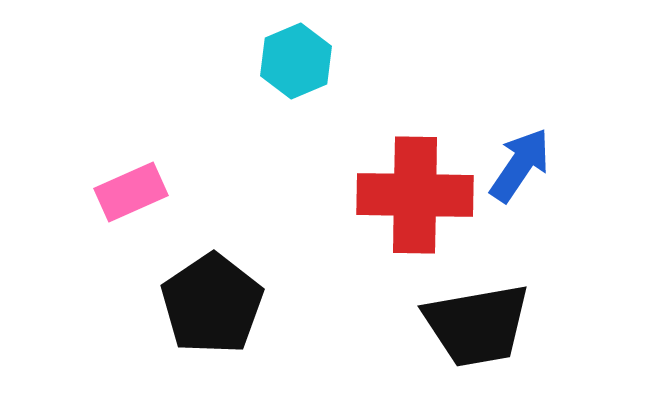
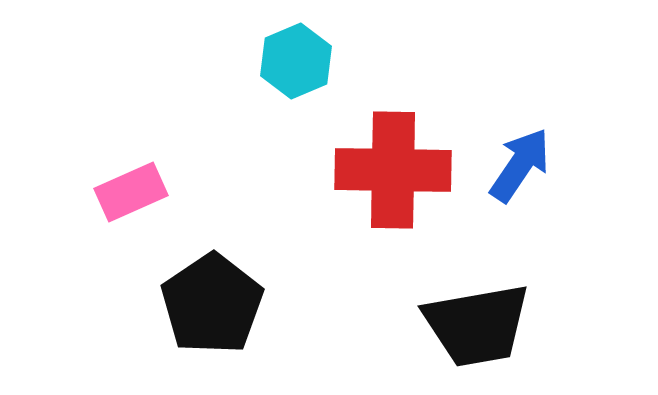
red cross: moved 22 px left, 25 px up
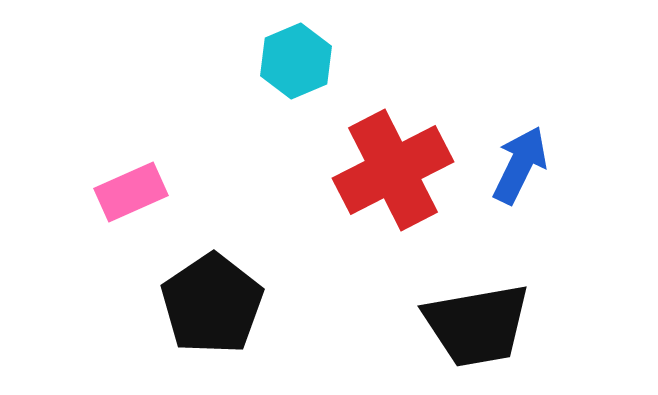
blue arrow: rotated 8 degrees counterclockwise
red cross: rotated 28 degrees counterclockwise
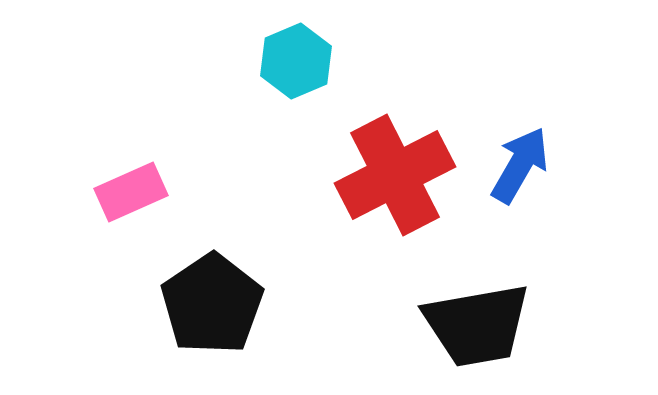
blue arrow: rotated 4 degrees clockwise
red cross: moved 2 px right, 5 px down
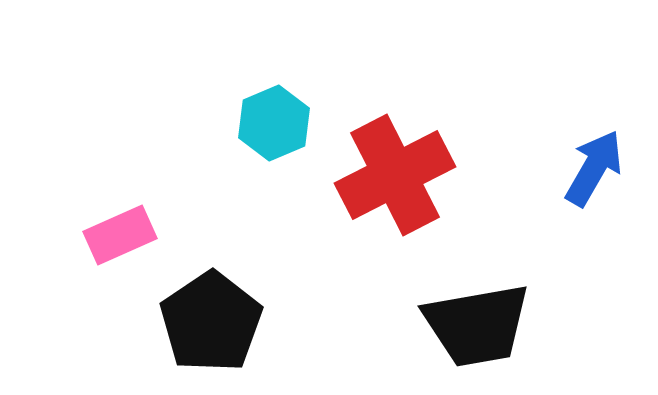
cyan hexagon: moved 22 px left, 62 px down
blue arrow: moved 74 px right, 3 px down
pink rectangle: moved 11 px left, 43 px down
black pentagon: moved 1 px left, 18 px down
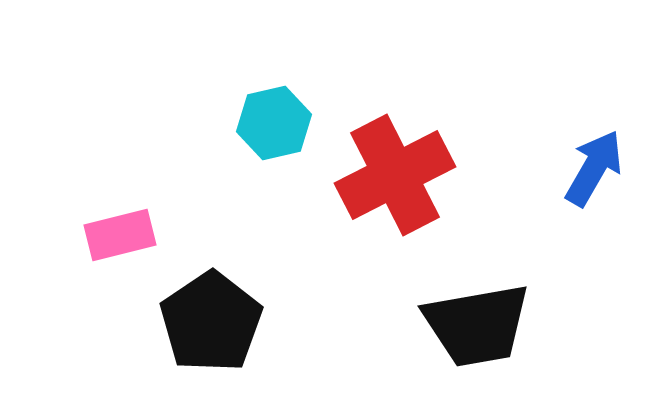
cyan hexagon: rotated 10 degrees clockwise
pink rectangle: rotated 10 degrees clockwise
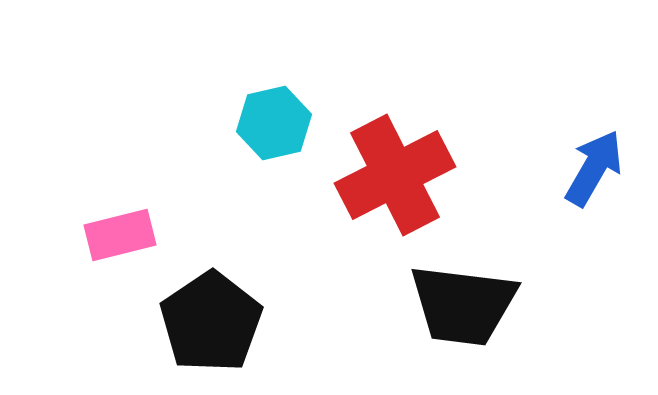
black trapezoid: moved 14 px left, 20 px up; rotated 17 degrees clockwise
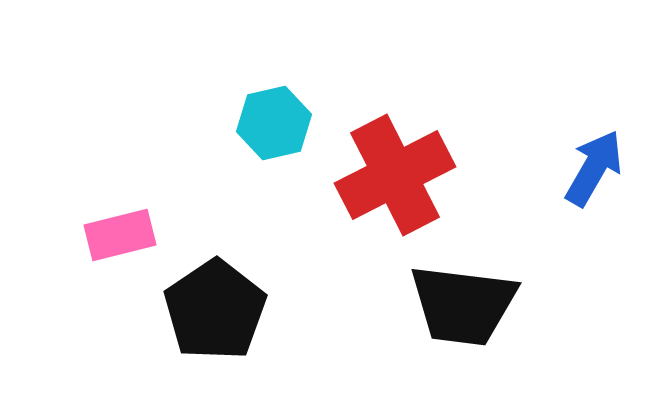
black pentagon: moved 4 px right, 12 px up
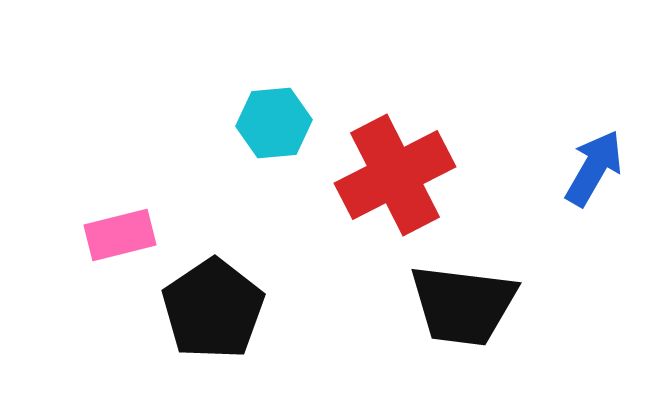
cyan hexagon: rotated 8 degrees clockwise
black pentagon: moved 2 px left, 1 px up
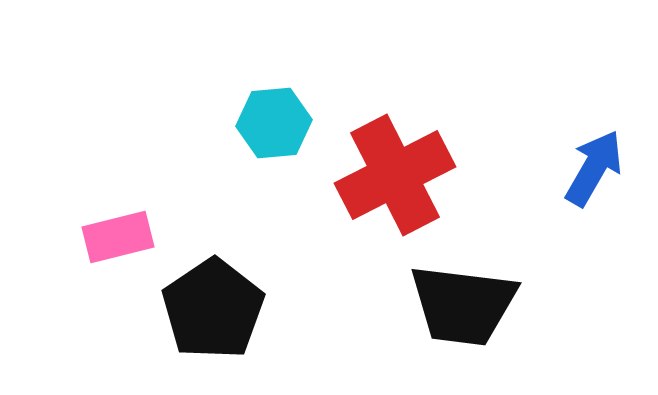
pink rectangle: moved 2 px left, 2 px down
